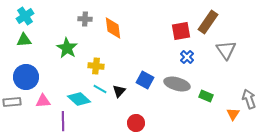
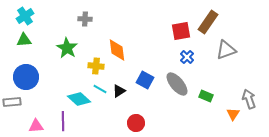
orange diamond: moved 4 px right, 22 px down
gray triangle: rotated 45 degrees clockwise
gray ellipse: rotated 35 degrees clockwise
black triangle: rotated 16 degrees clockwise
pink triangle: moved 7 px left, 25 px down
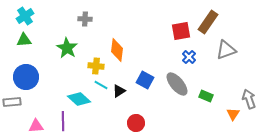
orange diamond: rotated 15 degrees clockwise
blue cross: moved 2 px right
cyan line: moved 1 px right, 4 px up
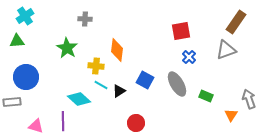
brown rectangle: moved 28 px right
green triangle: moved 7 px left, 1 px down
gray ellipse: rotated 10 degrees clockwise
orange triangle: moved 2 px left, 1 px down
pink triangle: rotated 21 degrees clockwise
